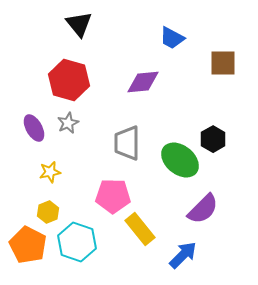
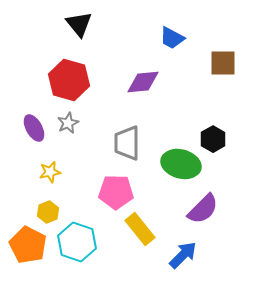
green ellipse: moved 1 px right, 4 px down; rotated 24 degrees counterclockwise
pink pentagon: moved 3 px right, 4 px up
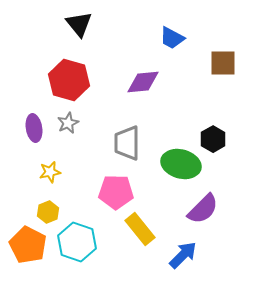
purple ellipse: rotated 20 degrees clockwise
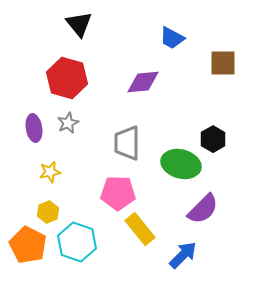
red hexagon: moved 2 px left, 2 px up
pink pentagon: moved 2 px right, 1 px down
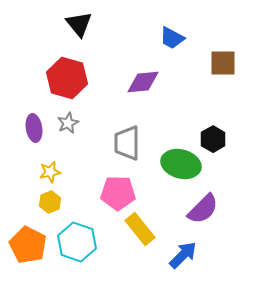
yellow hexagon: moved 2 px right, 10 px up
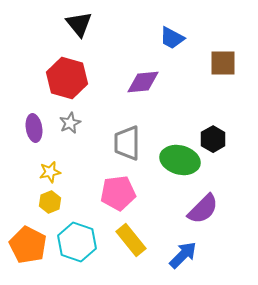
gray star: moved 2 px right
green ellipse: moved 1 px left, 4 px up
pink pentagon: rotated 8 degrees counterclockwise
yellow rectangle: moved 9 px left, 11 px down
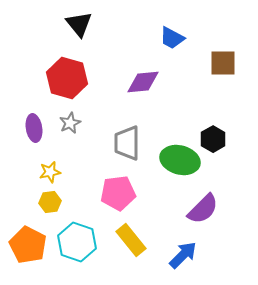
yellow hexagon: rotated 15 degrees clockwise
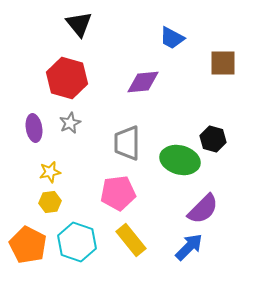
black hexagon: rotated 15 degrees counterclockwise
blue arrow: moved 6 px right, 8 px up
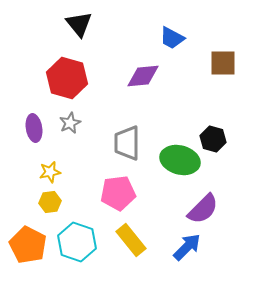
purple diamond: moved 6 px up
blue arrow: moved 2 px left
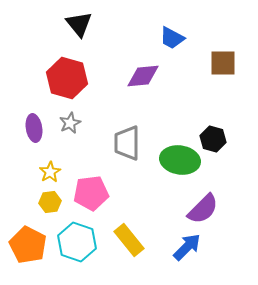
green ellipse: rotated 6 degrees counterclockwise
yellow star: rotated 20 degrees counterclockwise
pink pentagon: moved 27 px left
yellow rectangle: moved 2 px left
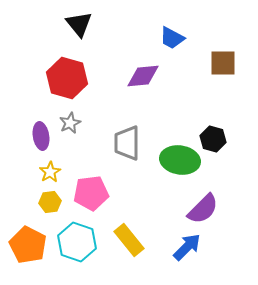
purple ellipse: moved 7 px right, 8 px down
